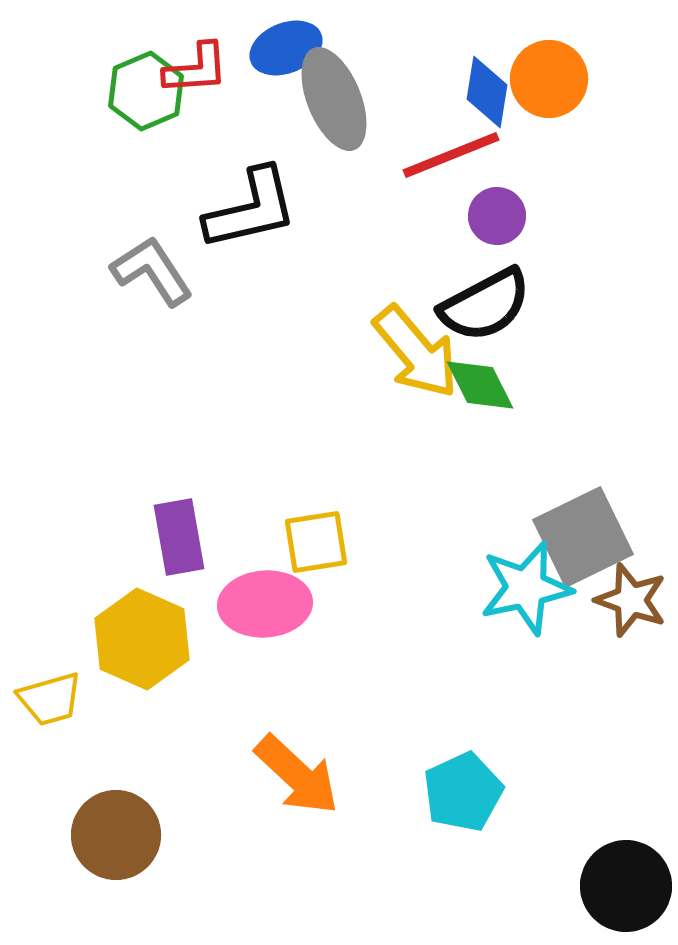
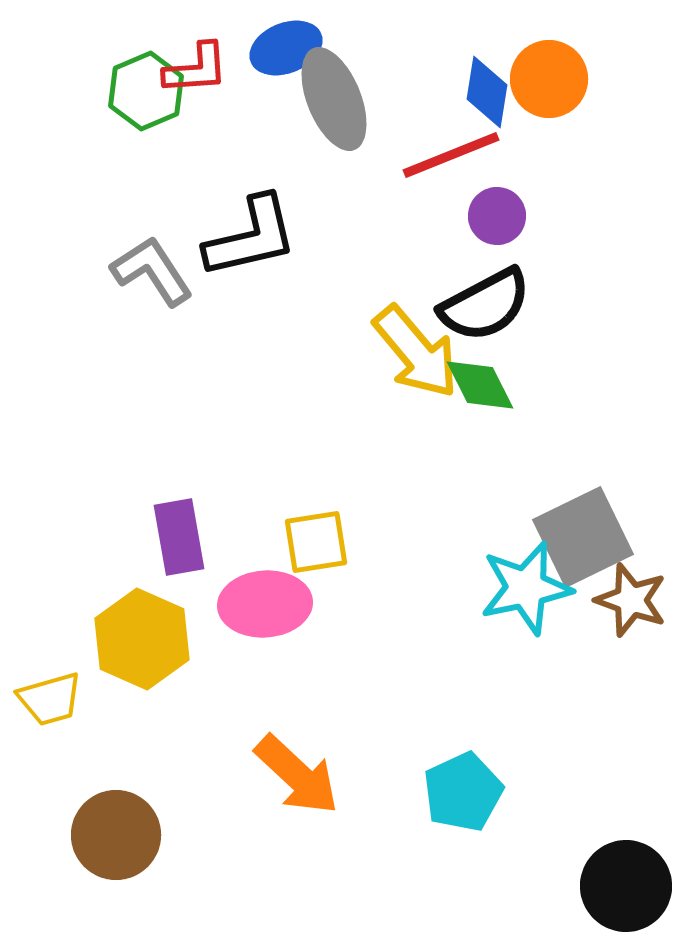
black L-shape: moved 28 px down
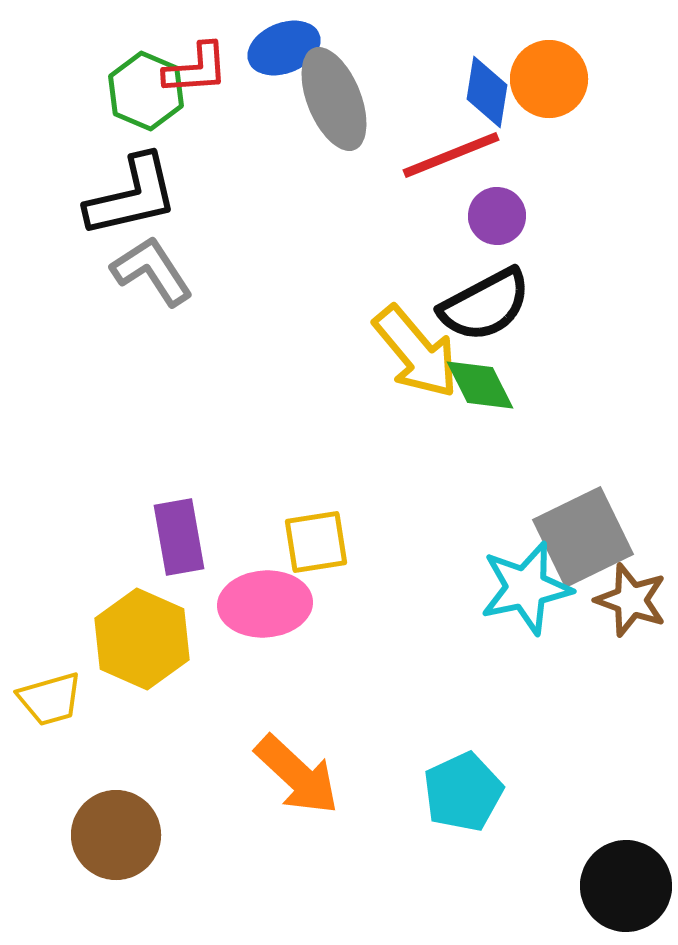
blue ellipse: moved 2 px left
green hexagon: rotated 14 degrees counterclockwise
black L-shape: moved 119 px left, 41 px up
